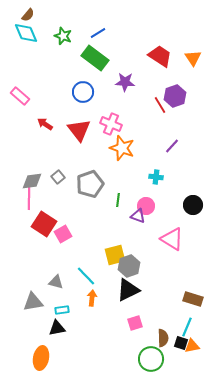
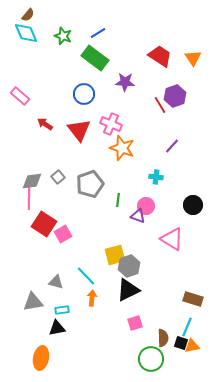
blue circle at (83, 92): moved 1 px right, 2 px down
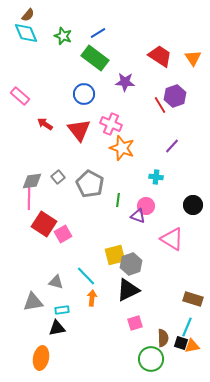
gray pentagon at (90, 184): rotated 24 degrees counterclockwise
gray hexagon at (129, 266): moved 2 px right, 2 px up
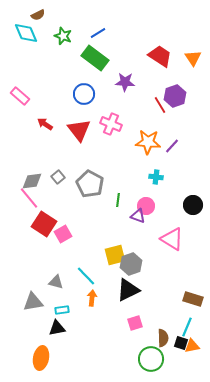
brown semicircle at (28, 15): moved 10 px right; rotated 24 degrees clockwise
orange star at (122, 148): moved 26 px right, 6 px up; rotated 15 degrees counterclockwise
pink line at (29, 198): rotated 40 degrees counterclockwise
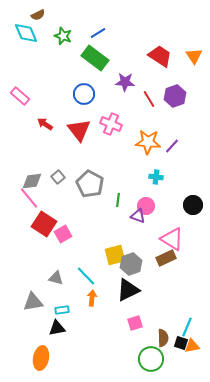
orange triangle at (193, 58): moved 1 px right, 2 px up
red line at (160, 105): moved 11 px left, 6 px up
gray triangle at (56, 282): moved 4 px up
brown rectangle at (193, 299): moved 27 px left, 41 px up; rotated 42 degrees counterclockwise
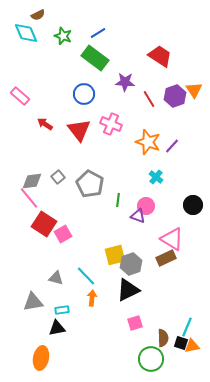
orange triangle at (194, 56): moved 34 px down
orange star at (148, 142): rotated 15 degrees clockwise
cyan cross at (156, 177): rotated 32 degrees clockwise
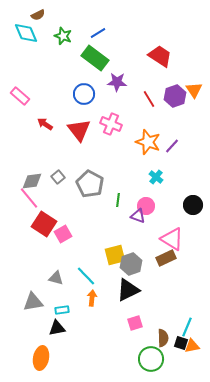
purple star at (125, 82): moved 8 px left
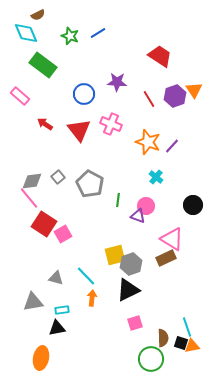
green star at (63, 36): moved 7 px right
green rectangle at (95, 58): moved 52 px left, 7 px down
cyan line at (187, 327): rotated 42 degrees counterclockwise
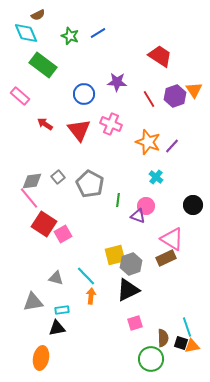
orange arrow at (92, 298): moved 1 px left, 2 px up
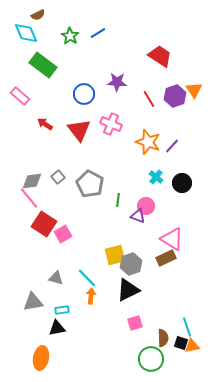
green star at (70, 36): rotated 12 degrees clockwise
black circle at (193, 205): moved 11 px left, 22 px up
cyan line at (86, 276): moved 1 px right, 2 px down
